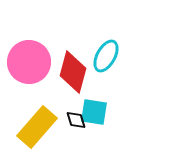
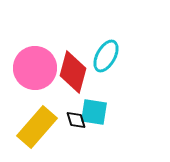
pink circle: moved 6 px right, 6 px down
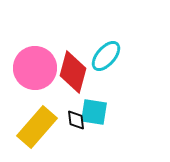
cyan ellipse: rotated 12 degrees clockwise
black diamond: rotated 10 degrees clockwise
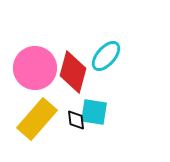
yellow rectangle: moved 8 px up
